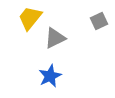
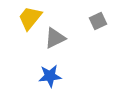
gray square: moved 1 px left
blue star: rotated 20 degrees clockwise
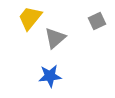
gray square: moved 1 px left
gray triangle: rotated 15 degrees counterclockwise
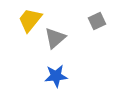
yellow trapezoid: moved 2 px down
blue star: moved 6 px right
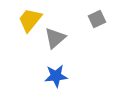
gray square: moved 2 px up
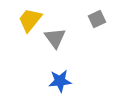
gray triangle: rotated 25 degrees counterclockwise
blue star: moved 4 px right, 5 px down
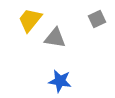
gray triangle: rotated 45 degrees counterclockwise
blue star: rotated 15 degrees clockwise
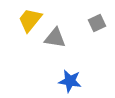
gray square: moved 4 px down
blue star: moved 10 px right
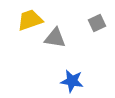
yellow trapezoid: rotated 32 degrees clockwise
blue star: moved 2 px right
